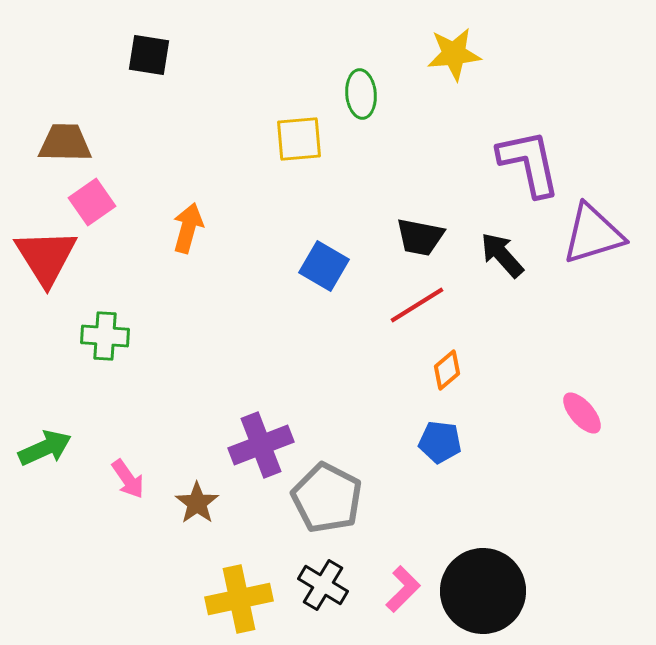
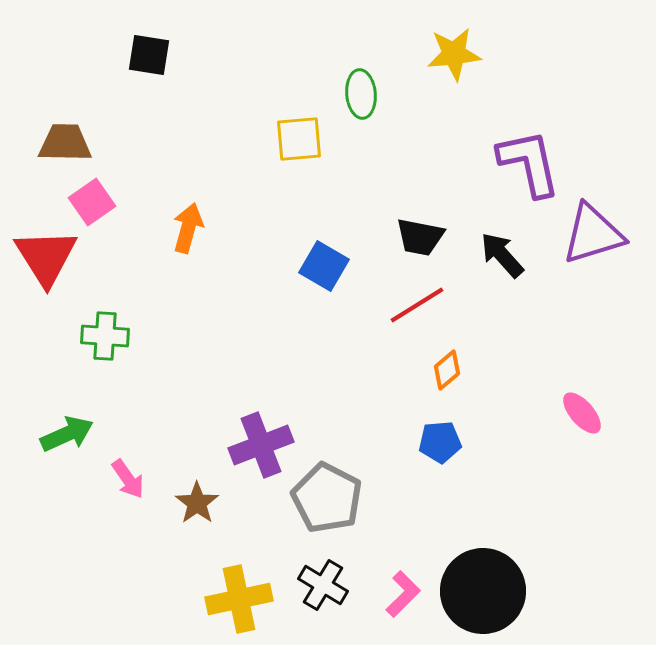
blue pentagon: rotated 12 degrees counterclockwise
green arrow: moved 22 px right, 14 px up
pink L-shape: moved 5 px down
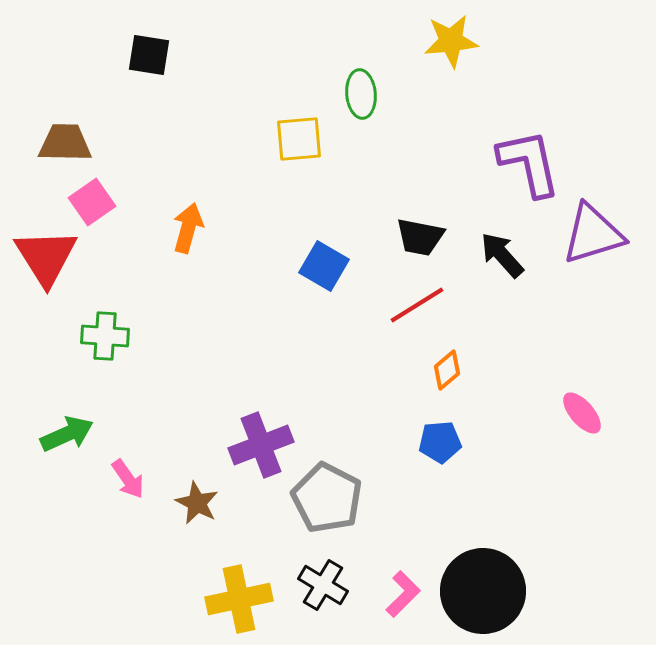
yellow star: moved 3 px left, 13 px up
brown star: rotated 9 degrees counterclockwise
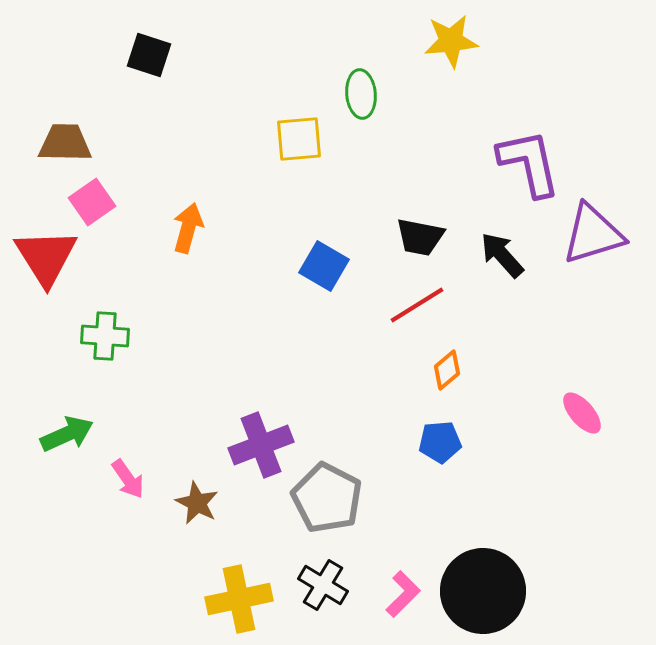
black square: rotated 9 degrees clockwise
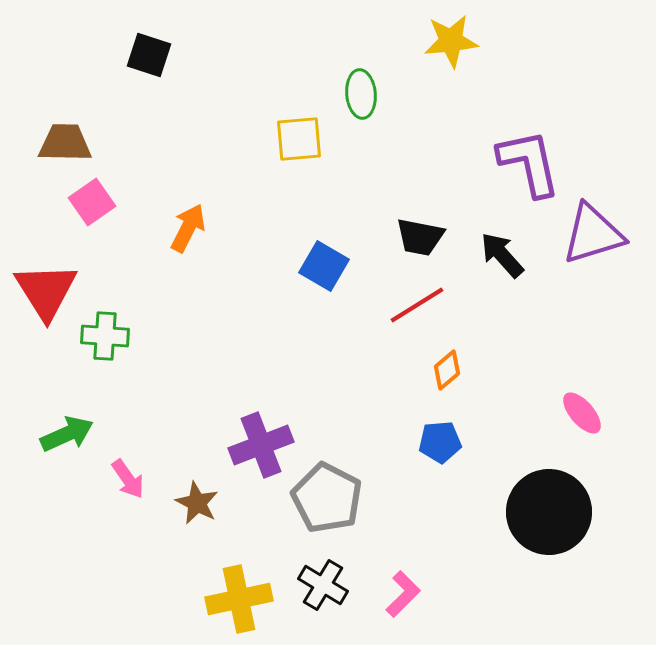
orange arrow: rotated 12 degrees clockwise
red triangle: moved 34 px down
black circle: moved 66 px right, 79 px up
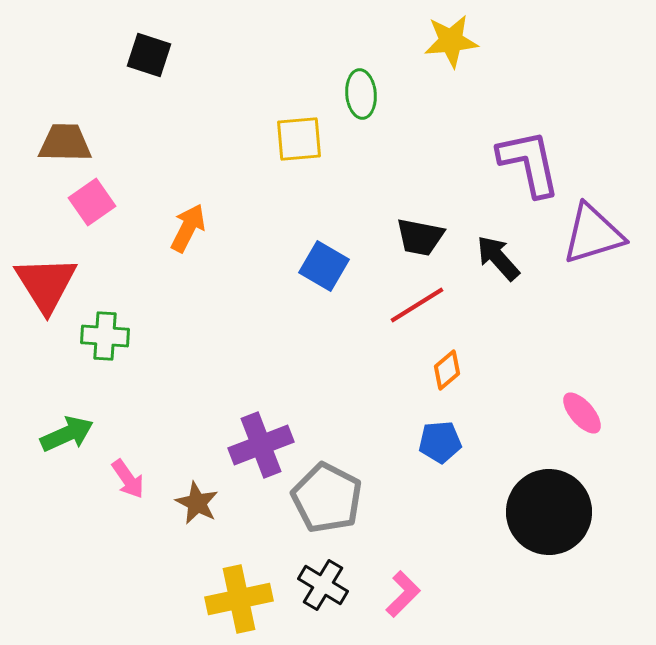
black arrow: moved 4 px left, 3 px down
red triangle: moved 7 px up
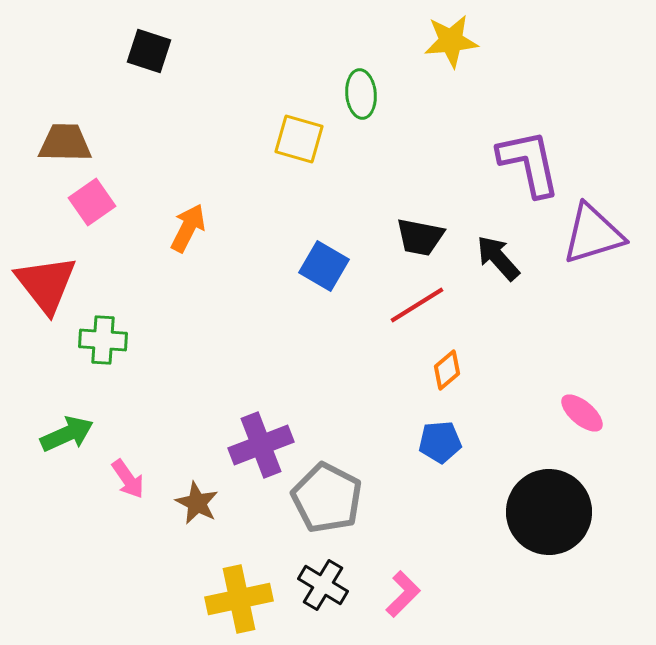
black square: moved 4 px up
yellow square: rotated 21 degrees clockwise
red triangle: rotated 6 degrees counterclockwise
green cross: moved 2 px left, 4 px down
pink ellipse: rotated 9 degrees counterclockwise
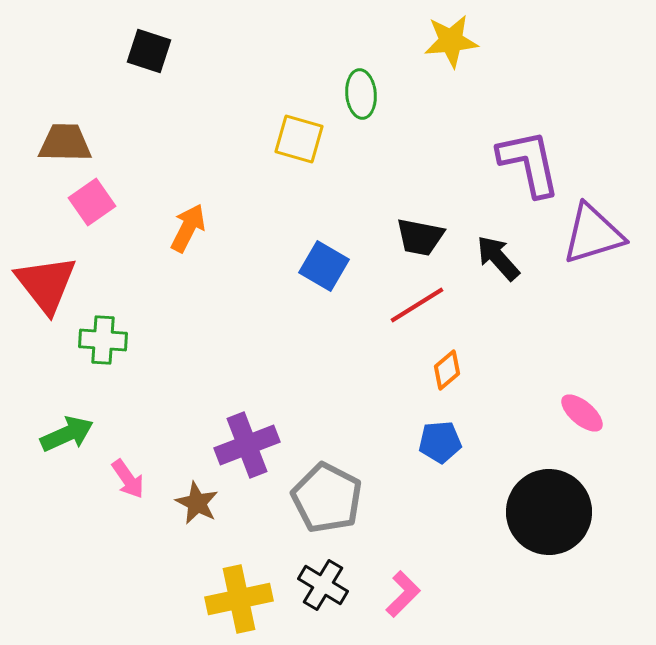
purple cross: moved 14 px left
